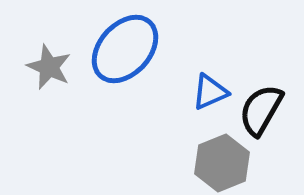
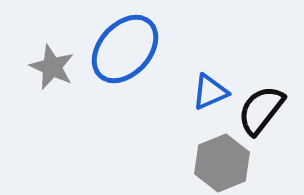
gray star: moved 3 px right
black semicircle: rotated 8 degrees clockwise
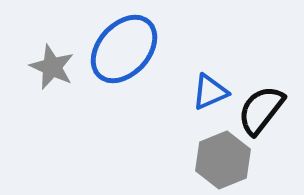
blue ellipse: moved 1 px left
gray hexagon: moved 1 px right, 3 px up
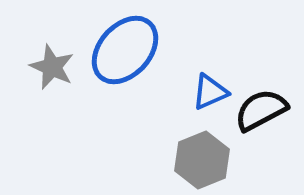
blue ellipse: moved 1 px right, 1 px down
black semicircle: rotated 24 degrees clockwise
gray hexagon: moved 21 px left
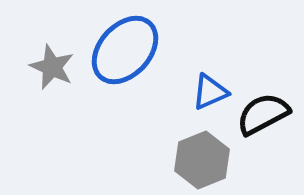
black semicircle: moved 2 px right, 4 px down
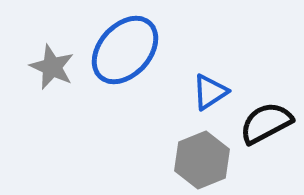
blue triangle: rotated 9 degrees counterclockwise
black semicircle: moved 3 px right, 9 px down
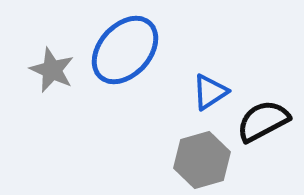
gray star: moved 3 px down
black semicircle: moved 3 px left, 2 px up
gray hexagon: rotated 6 degrees clockwise
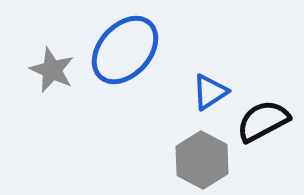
gray hexagon: rotated 16 degrees counterclockwise
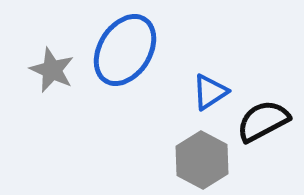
blue ellipse: rotated 10 degrees counterclockwise
